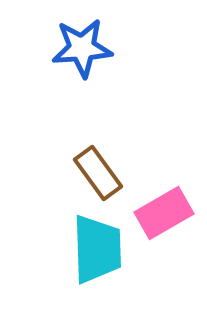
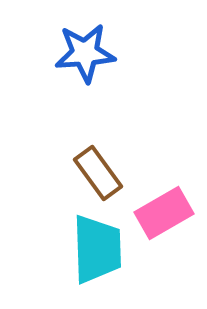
blue star: moved 3 px right, 5 px down
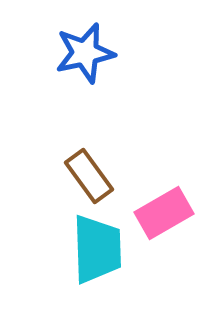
blue star: rotated 8 degrees counterclockwise
brown rectangle: moved 9 px left, 3 px down
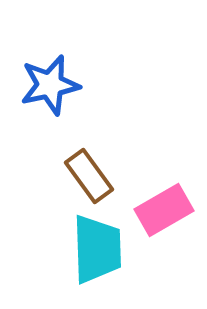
blue star: moved 35 px left, 32 px down
pink rectangle: moved 3 px up
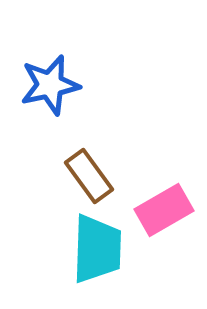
cyan trapezoid: rotated 4 degrees clockwise
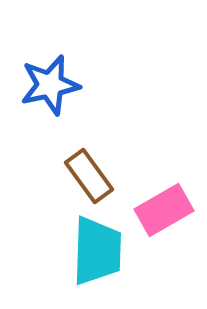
cyan trapezoid: moved 2 px down
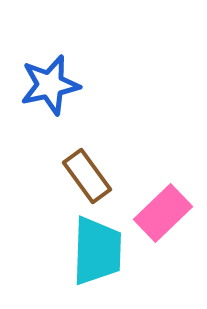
brown rectangle: moved 2 px left
pink rectangle: moved 1 px left, 3 px down; rotated 14 degrees counterclockwise
